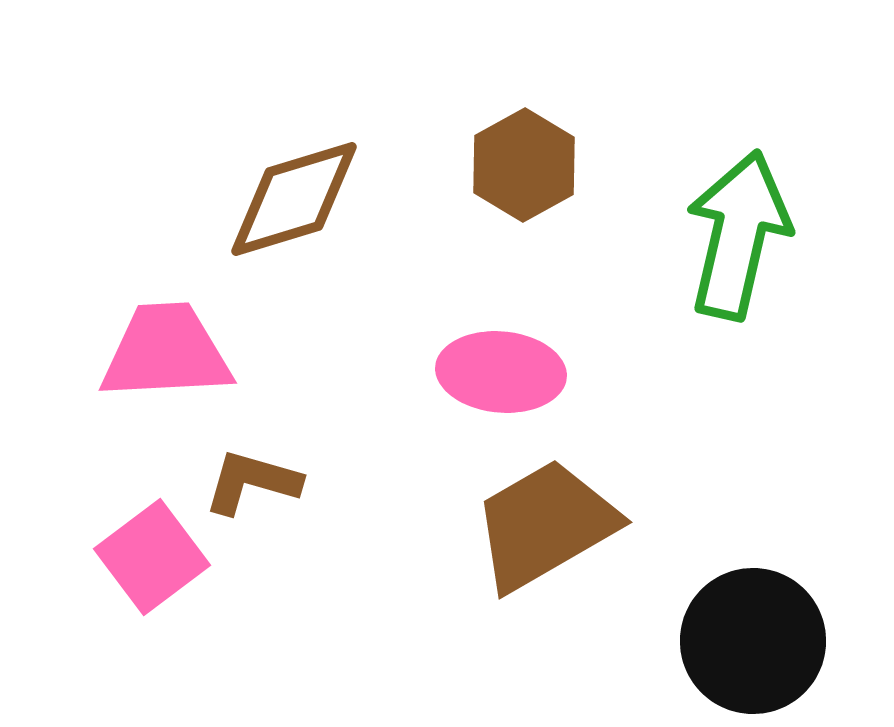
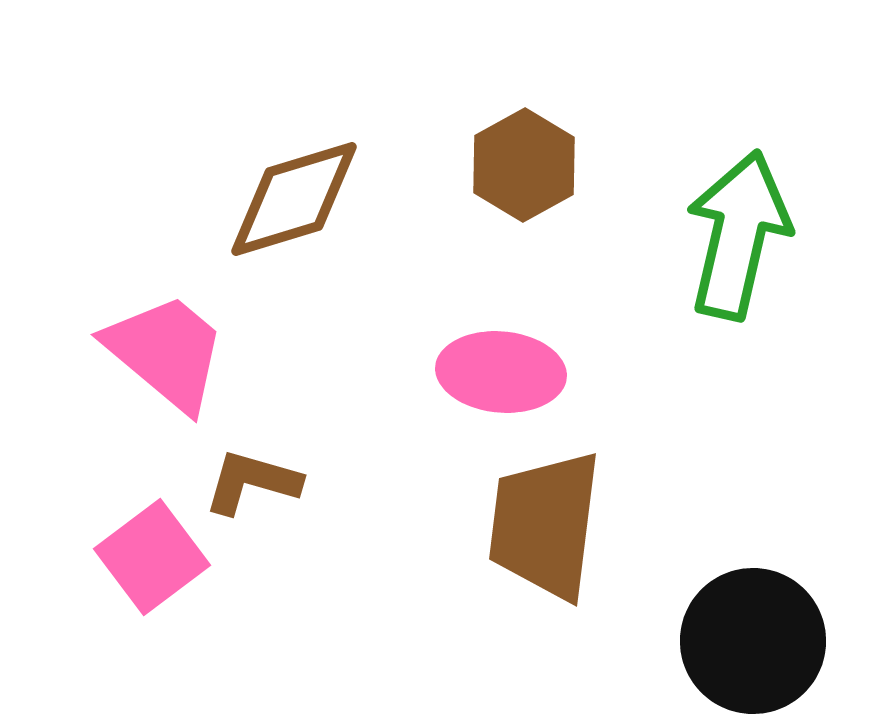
pink trapezoid: rotated 43 degrees clockwise
brown trapezoid: rotated 53 degrees counterclockwise
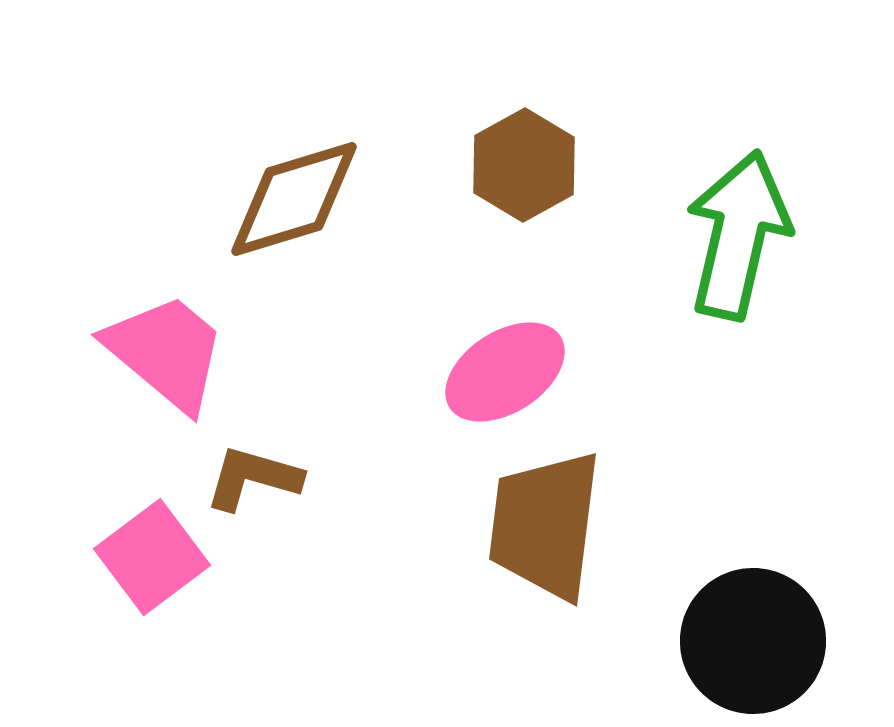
pink ellipse: moved 4 px right; rotated 38 degrees counterclockwise
brown L-shape: moved 1 px right, 4 px up
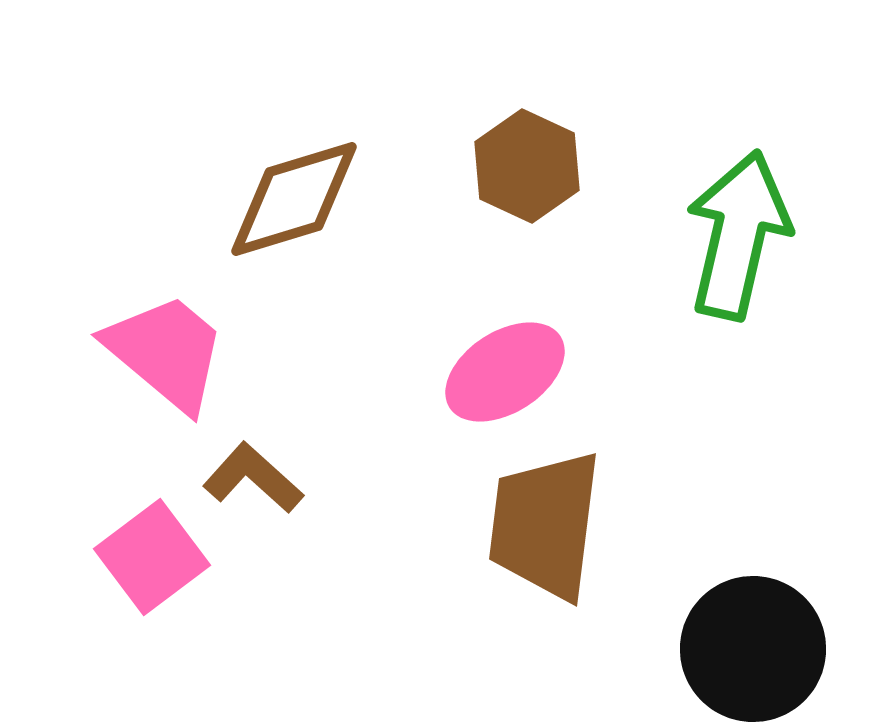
brown hexagon: moved 3 px right, 1 px down; rotated 6 degrees counterclockwise
brown L-shape: rotated 26 degrees clockwise
black circle: moved 8 px down
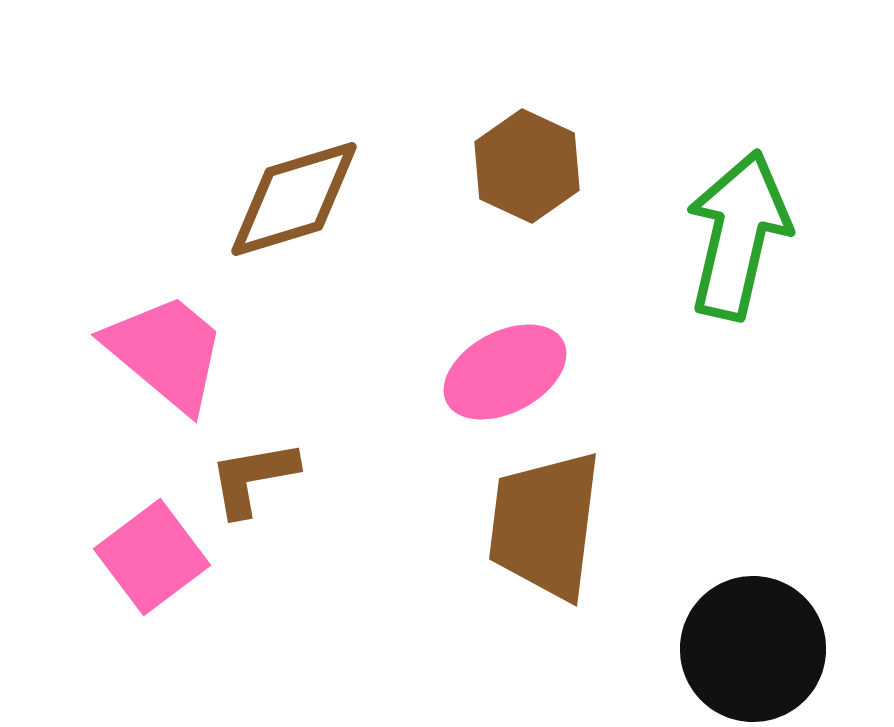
pink ellipse: rotated 5 degrees clockwise
brown L-shape: rotated 52 degrees counterclockwise
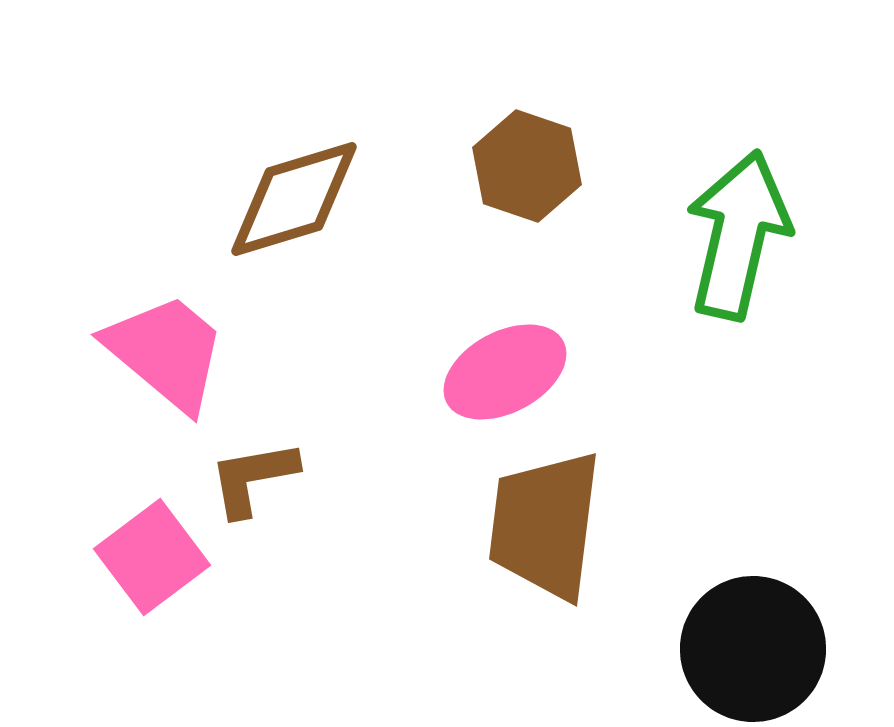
brown hexagon: rotated 6 degrees counterclockwise
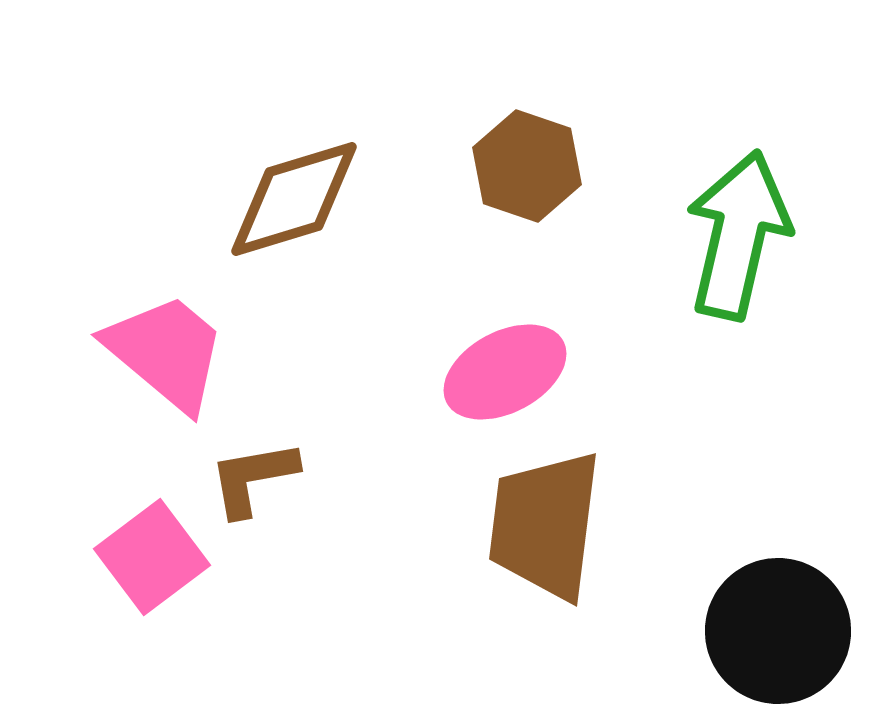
black circle: moved 25 px right, 18 px up
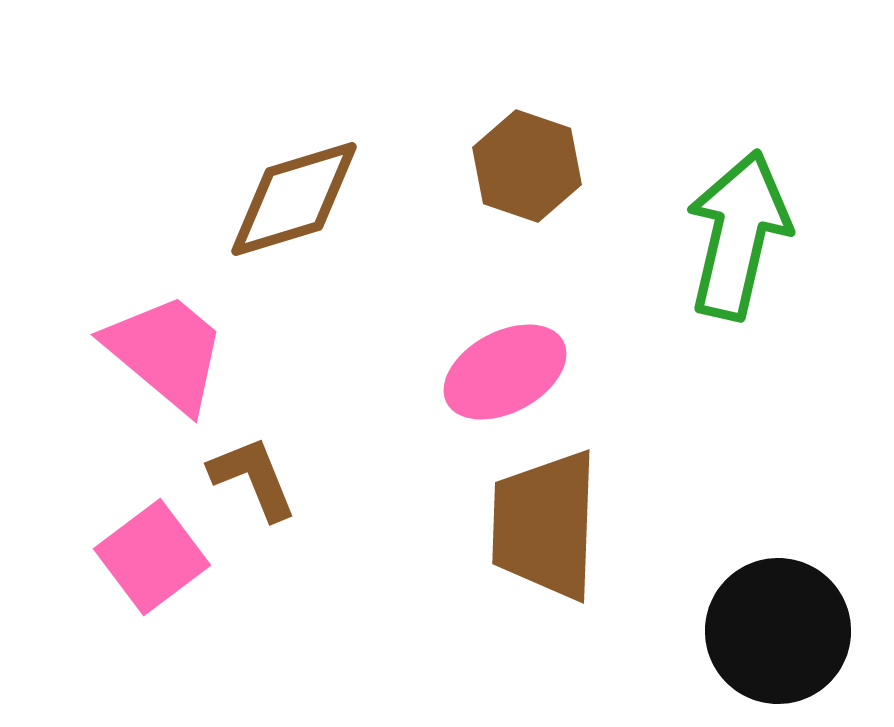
brown L-shape: rotated 78 degrees clockwise
brown trapezoid: rotated 5 degrees counterclockwise
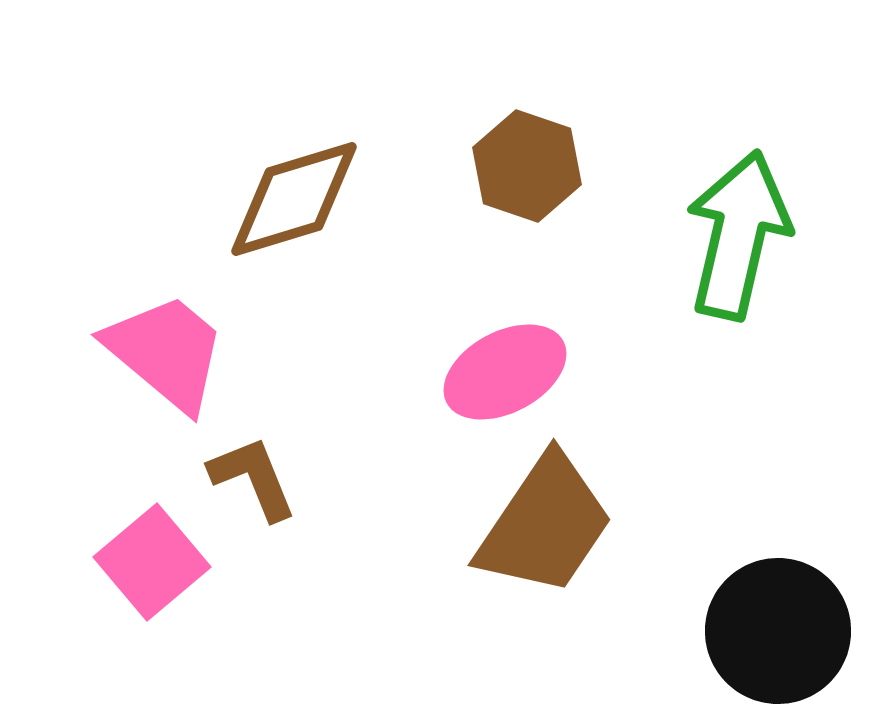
brown trapezoid: rotated 148 degrees counterclockwise
pink square: moved 5 px down; rotated 3 degrees counterclockwise
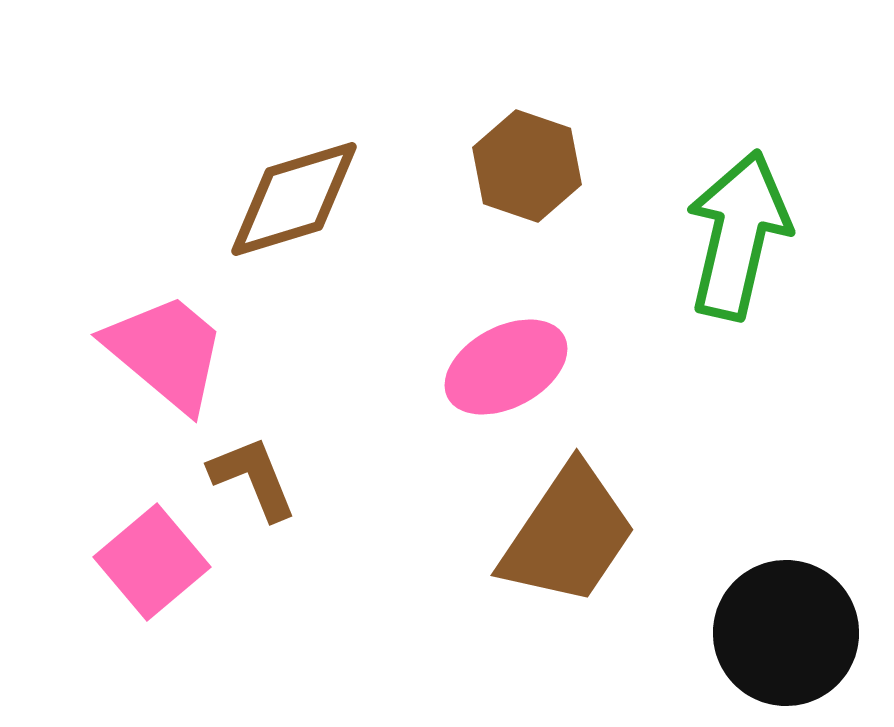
pink ellipse: moved 1 px right, 5 px up
brown trapezoid: moved 23 px right, 10 px down
black circle: moved 8 px right, 2 px down
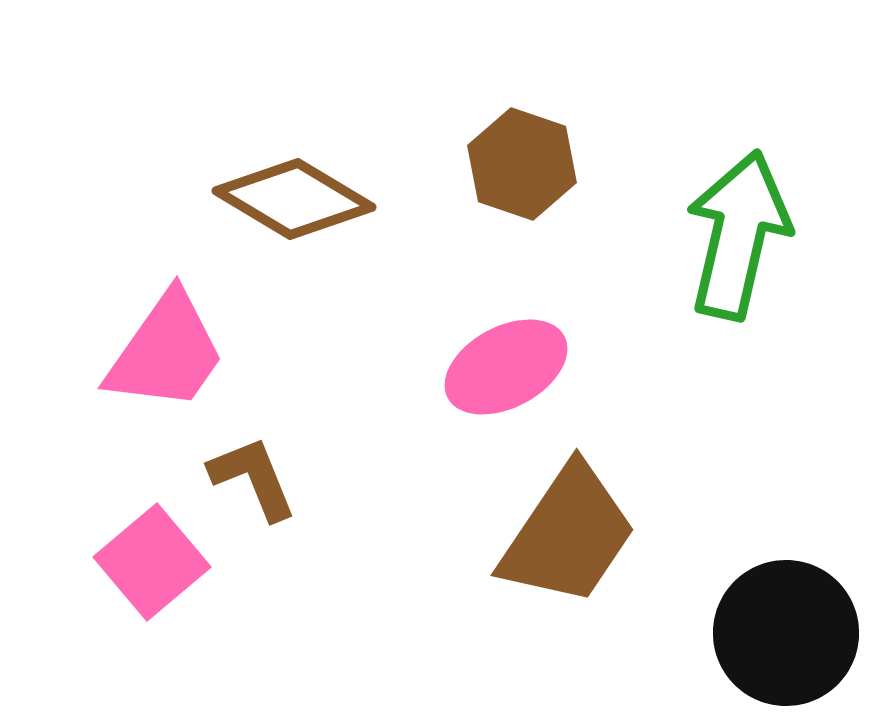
brown hexagon: moved 5 px left, 2 px up
brown diamond: rotated 48 degrees clockwise
pink trapezoid: rotated 85 degrees clockwise
